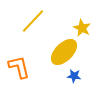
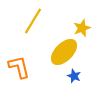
yellow line: rotated 12 degrees counterclockwise
yellow star: rotated 24 degrees clockwise
blue star: rotated 16 degrees clockwise
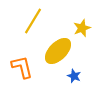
yellow ellipse: moved 6 px left, 1 px up
orange L-shape: moved 3 px right
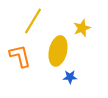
yellow ellipse: rotated 32 degrees counterclockwise
orange L-shape: moved 2 px left, 11 px up
blue star: moved 4 px left, 1 px down; rotated 24 degrees counterclockwise
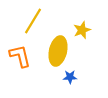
yellow star: moved 2 px down
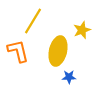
orange L-shape: moved 2 px left, 5 px up
blue star: moved 1 px left
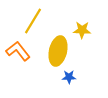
yellow star: rotated 24 degrees clockwise
orange L-shape: rotated 25 degrees counterclockwise
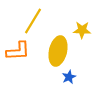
orange L-shape: rotated 125 degrees clockwise
blue star: rotated 24 degrees counterclockwise
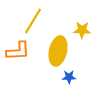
blue star: rotated 24 degrees clockwise
